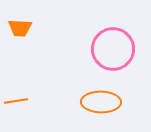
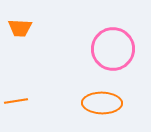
orange ellipse: moved 1 px right, 1 px down
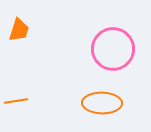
orange trapezoid: moved 1 px left, 2 px down; rotated 75 degrees counterclockwise
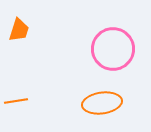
orange ellipse: rotated 9 degrees counterclockwise
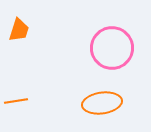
pink circle: moved 1 px left, 1 px up
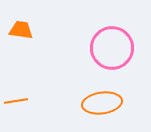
orange trapezoid: moved 2 px right; rotated 100 degrees counterclockwise
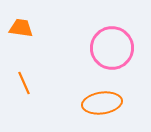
orange trapezoid: moved 2 px up
orange line: moved 8 px right, 18 px up; rotated 75 degrees clockwise
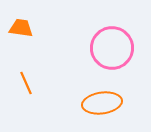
orange line: moved 2 px right
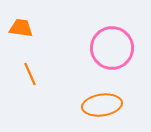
orange line: moved 4 px right, 9 px up
orange ellipse: moved 2 px down
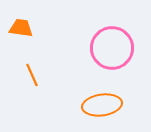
orange line: moved 2 px right, 1 px down
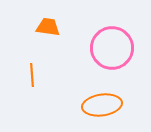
orange trapezoid: moved 27 px right, 1 px up
orange line: rotated 20 degrees clockwise
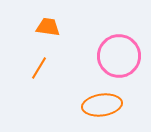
pink circle: moved 7 px right, 8 px down
orange line: moved 7 px right, 7 px up; rotated 35 degrees clockwise
